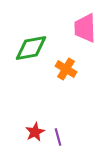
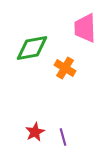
green diamond: moved 1 px right
orange cross: moved 1 px left, 1 px up
purple line: moved 5 px right
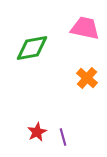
pink trapezoid: rotated 104 degrees clockwise
orange cross: moved 22 px right, 10 px down; rotated 10 degrees clockwise
red star: moved 2 px right
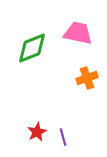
pink trapezoid: moved 7 px left, 5 px down
green diamond: rotated 12 degrees counterclockwise
orange cross: rotated 30 degrees clockwise
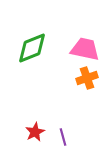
pink trapezoid: moved 7 px right, 16 px down
red star: moved 2 px left
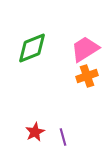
pink trapezoid: rotated 44 degrees counterclockwise
orange cross: moved 2 px up
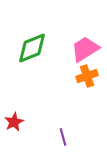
red star: moved 21 px left, 10 px up
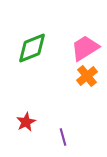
pink trapezoid: moved 1 px up
orange cross: rotated 20 degrees counterclockwise
red star: moved 12 px right
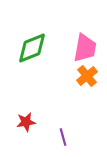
pink trapezoid: rotated 132 degrees clockwise
red star: rotated 18 degrees clockwise
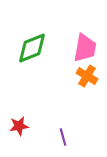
orange cross: rotated 20 degrees counterclockwise
red star: moved 7 px left, 4 px down
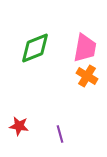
green diamond: moved 3 px right
red star: rotated 18 degrees clockwise
purple line: moved 3 px left, 3 px up
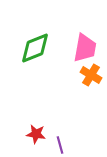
orange cross: moved 4 px right, 1 px up
red star: moved 17 px right, 8 px down
purple line: moved 11 px down
